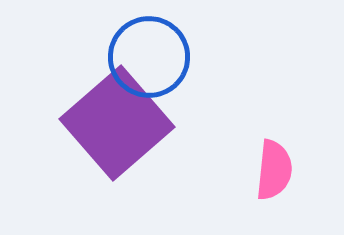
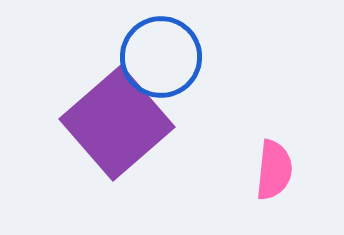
blue circle: moved 12 px right
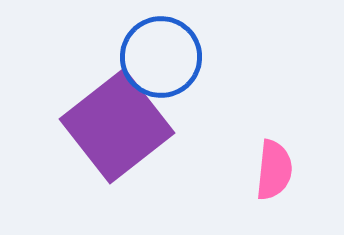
purple square: moved 3 px down; rotated 3 degrees clockwise
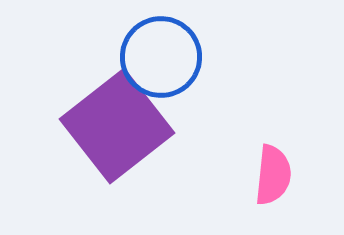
pink semicircle: moved 1 px left, 5 px down
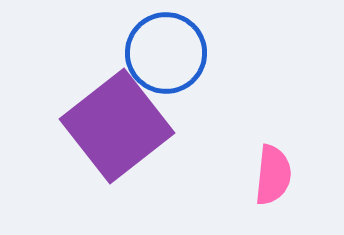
blue circle: moved 5 px right, 4 px up
